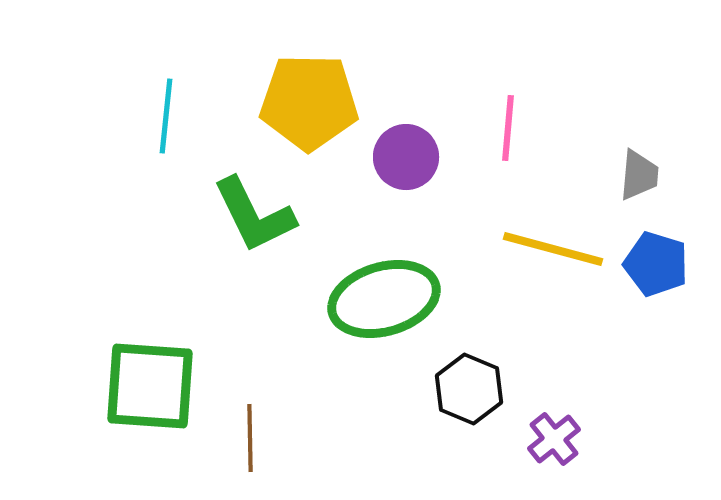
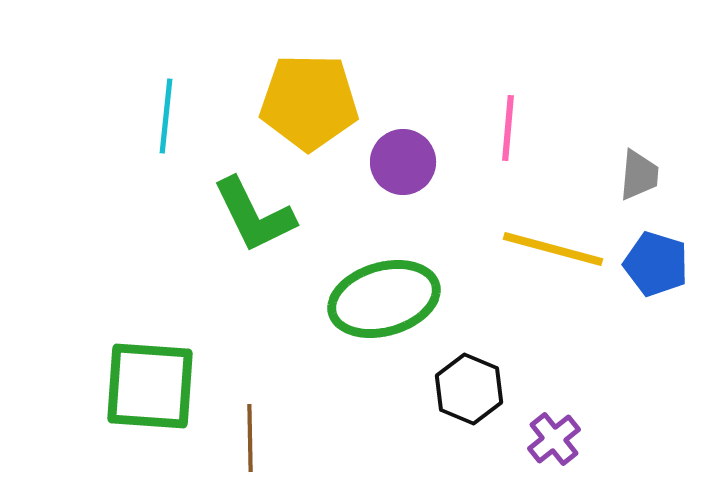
purple circle: moved 3 px left, 5 px down
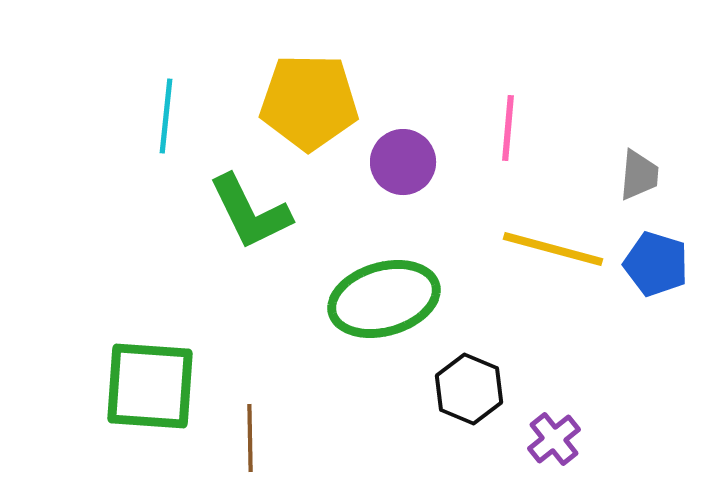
green L-shape: moved 4 px left, 3 px up
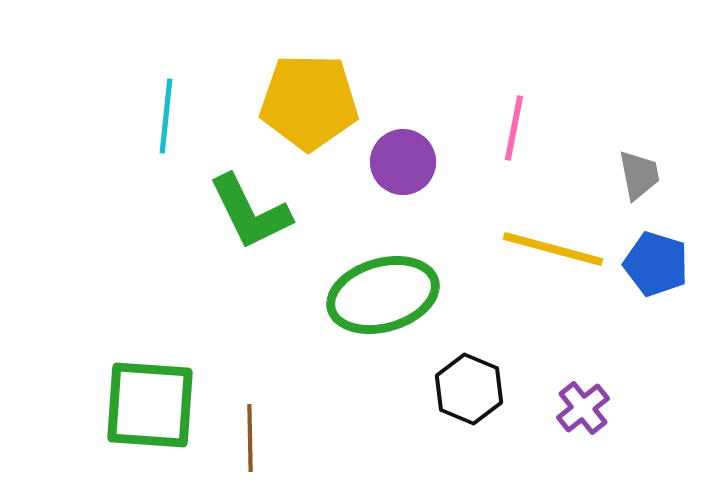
pink line: moved 6 px right; rotated 6 degrees clockwise
gray trapezoid: rotated 16 degrees counterclockwise
green ellipse: moved 1 px left, 4 px up
green square: moved 19 px down
purple cross: moved 29 px right, 31 px up
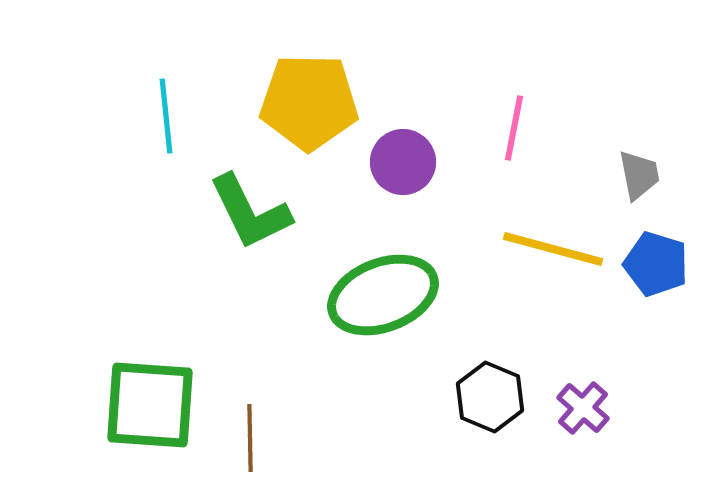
cyan line: rotated 12 degrees counterclockwise
green ellipse: rotated 5 degrees counterclockwise
black hexagon: moved 21 px right, 8 px down
purple cross: rotated 10 degrees counterclockwise
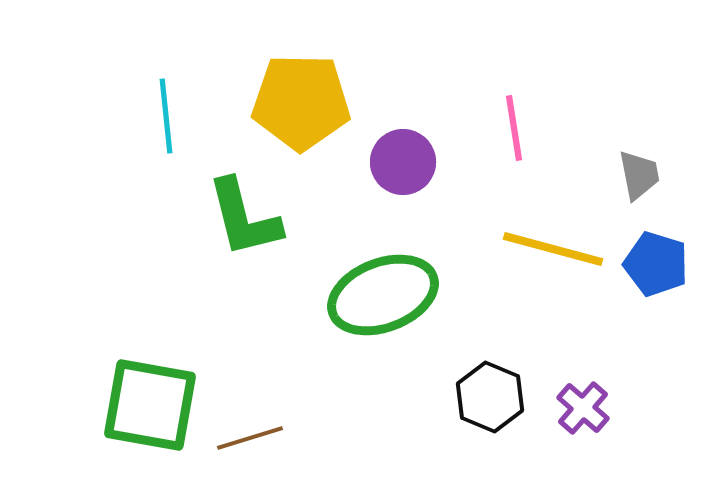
yellow pentagon: moved 8 px left
pink line: rotated 20 degrees counterclockwise
green L-shape: moved 6 px left, 6 px down; rotated 12 degrees clockwise
green square: rotated 6 degrees clockwise
brown line: rotated 74 degrees clockwise
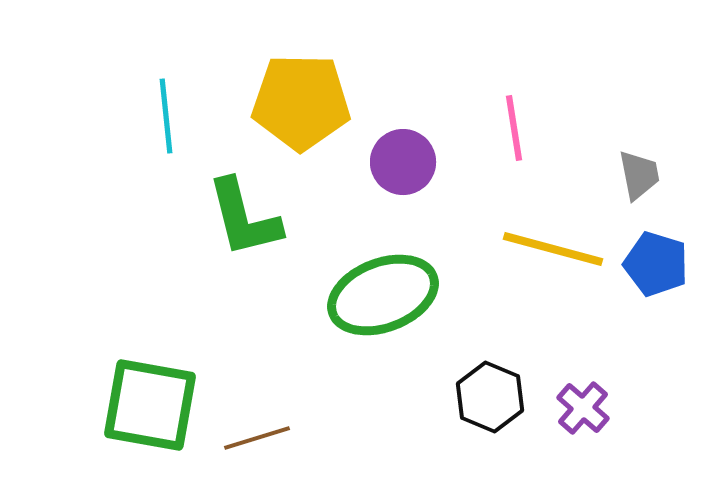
brown line: moved 7 px right
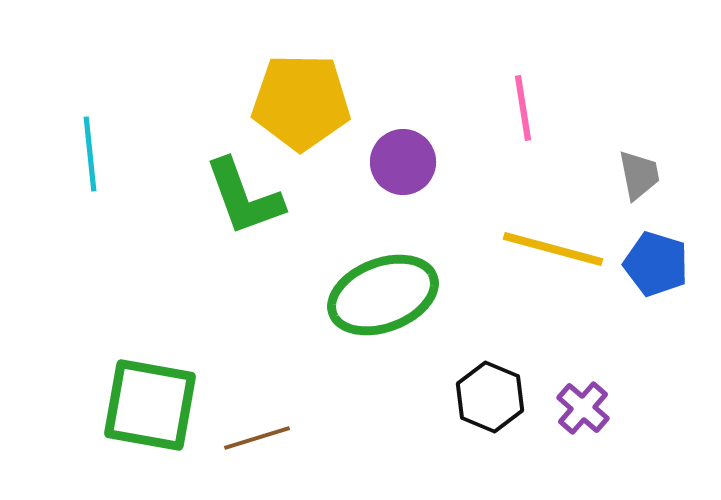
cyan line: moved 76 px left, 38 px down
pink line: moved 9 px right, 20 px up
green L-shape: moved 21 px up; rotated 6 degrees counterclockwise
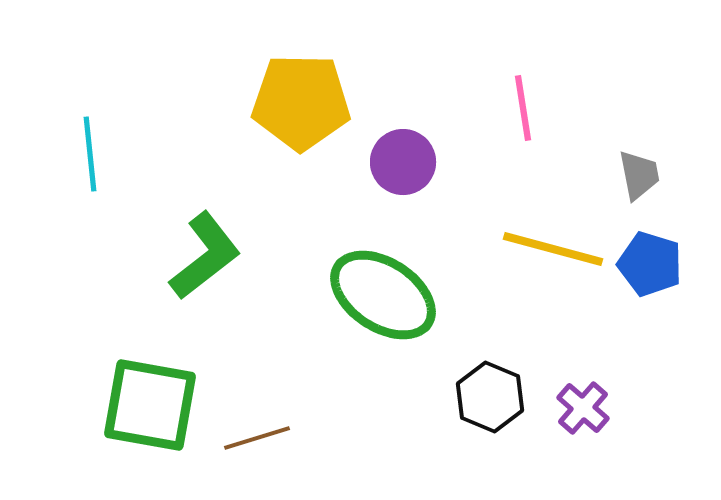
green L-shape: moved 39 px left, 59 px down; rotated 108 degrees counterclockwise
blue pentagon: moved 6 px left
green ellipse: rotated 54 degrees clockwise
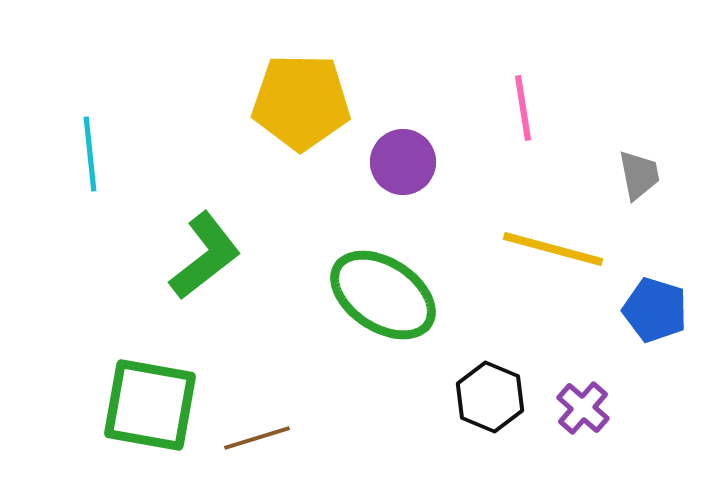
blue pentagon: moved 5 px right, 46 px down
